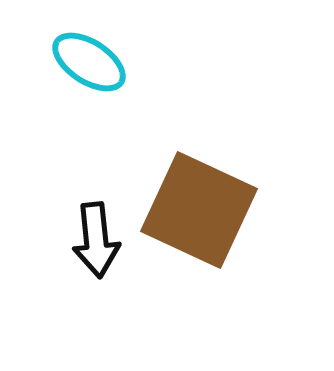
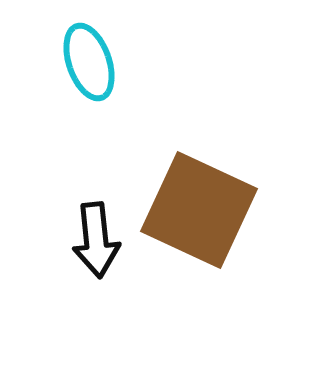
cyan ellipse: rotated 38 degrees clockwise
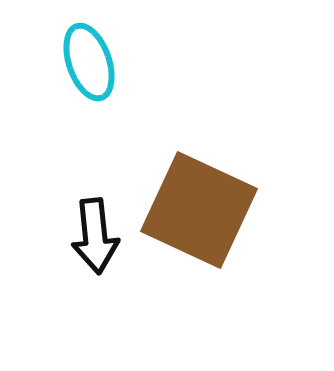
black arrow: moved 1 px left, 4 px up
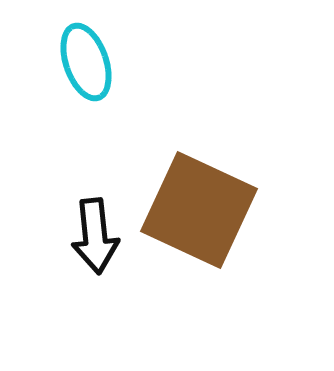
cyan ellipse: moved 3 px left
